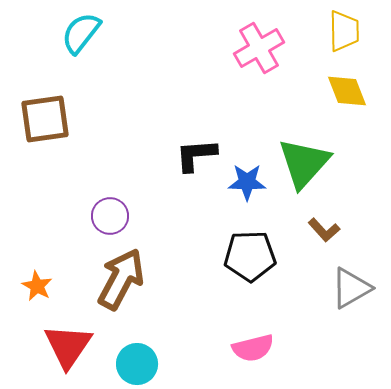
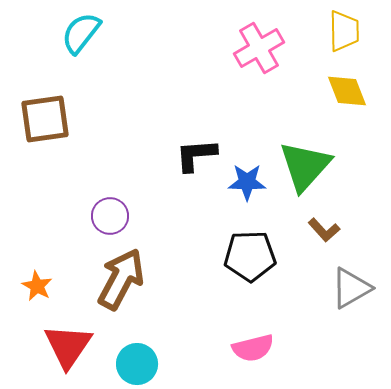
green triangle: moved 1 px right, 3 px down
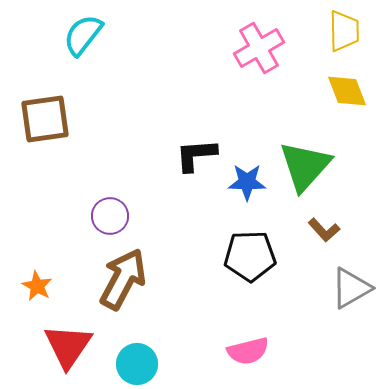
cyan semicircle: moved 2 px right, 2 px down
brown arrow: moved 2 px right
pink semicircle: moved 5 px left, 3 px down
